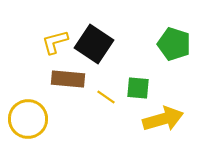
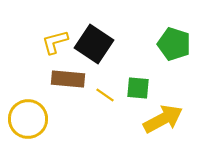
yellow line: moved 1 px left, 2 px up
yellow arrow: rotated 12 degrees counterclockwise
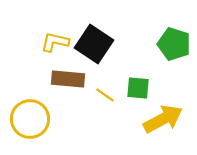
yellow L-shape: rotated 28 degrees clockwise
yellow circle: moved 2 px right
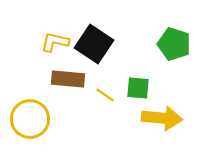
yellow arrow: moved 1 px left, 1 px up; rotated 33 degrees clockwise
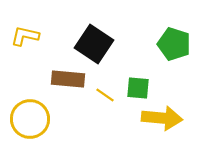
yellow L-shape: moved 30 px left, 6 px up
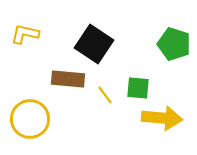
yellow L-shape: moved 2 px up
yellow line: rotated 18 degrees clockwise
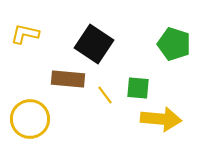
yellow arrow: moved 1 px left, 1 px down
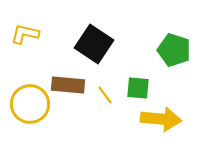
green pentagon: moved 6 px down
brown rectangle: moved 6 px down
yellow circle: moved 15 px up
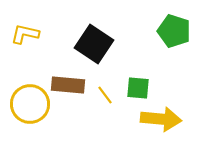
green pentagon: moved 19 px up
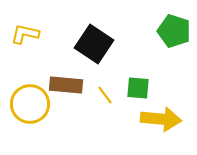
brown rectangle: moved 2 px left
